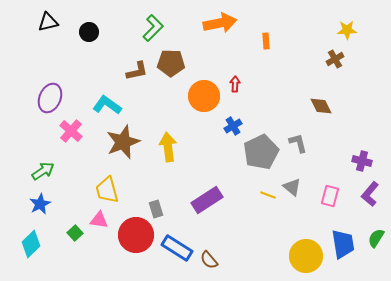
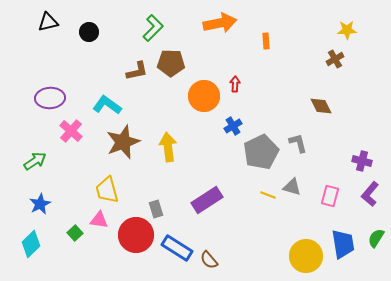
purple ellipse: rotated 64 degrees clockwise
green arrow: moved 8 px left, 10 px up
gray triangle: rotated 24 degrees counterclockwise
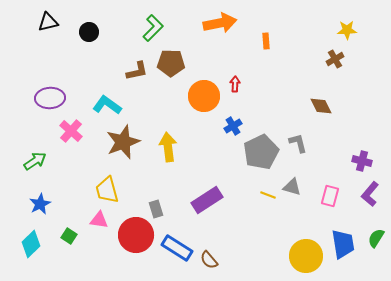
green square: moved 6 px left, 3 px down; rotated 14 degrees counterclockwise
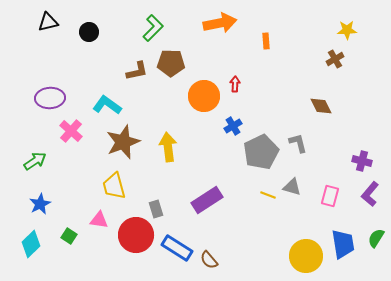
yellow trapezoid: moved 7 px right, 4 px up
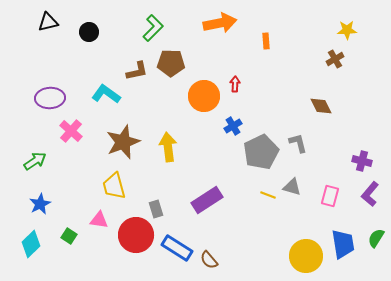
cyan L-shape: moved 1 px left, 11 px up
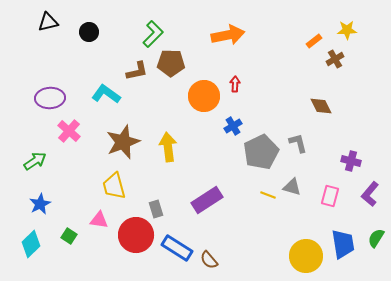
orange arrow: moved 8 px right, 12 px down
green L-shape: moved 6 px down
orange rectangle: moved 48 px right; rotated 56 degrees clockwise
pink cross: moved 2 px left
purple cross: moved 11 px left
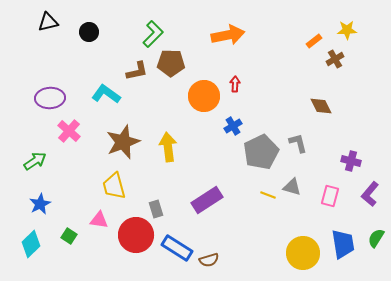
yellow circle: moved 3 px left, 3 px up
brown semicircle: rotated 66 degrees counterclockwise
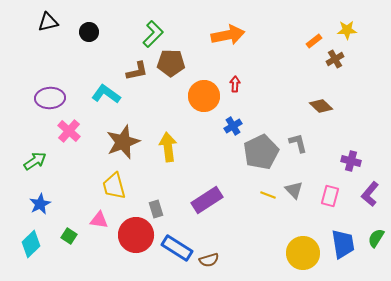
brown diamond: rotated 20 degrees counterclockwise
gray triangle: moved 2 px right, 3 px down; rotated 30 degrees clockwise
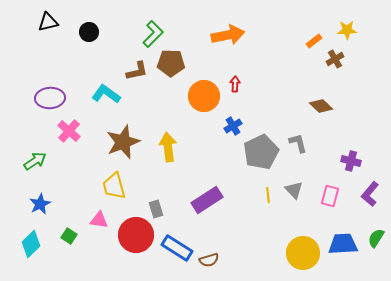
yellow line: rotated 63 degrees clockwise
blue trapezoid: rotated 84 degrees counterclockwise
